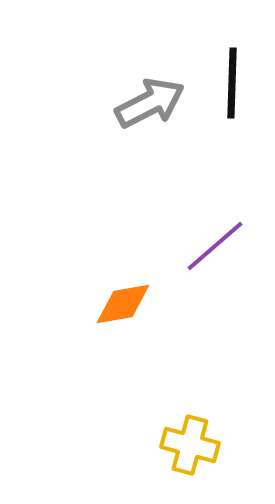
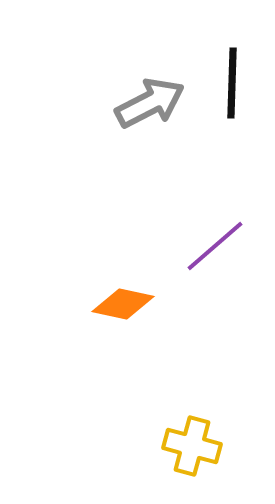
orange diamond: rotated 22 degrees clockwise
yellow cross: moved 2 px right, 1 px down
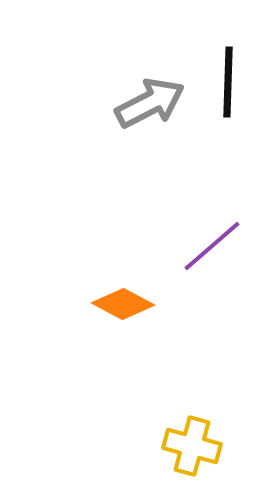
black line: moved 4 px left, 1 px up
purple line: moved 3 px left
orange diamond: rotated 16 degrees clockwise
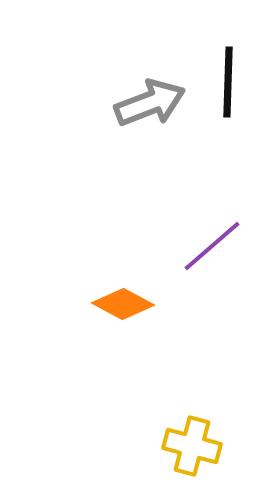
gray arrow: rotated 6 degrees clockwise
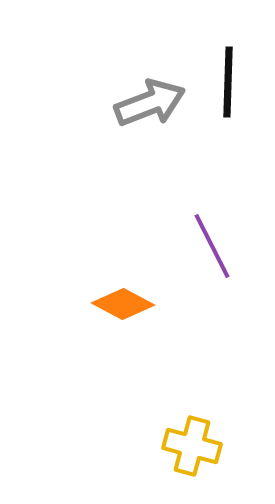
purple line: rotated 76 degrees counterclockwise
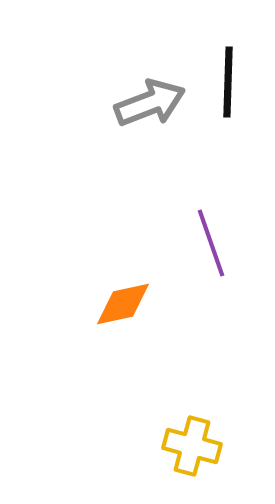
purple line: moved 1 px left, 3 px up; rotated 8 degrees clockwise
orange diamond: rotated 40 degrees counterclockwise
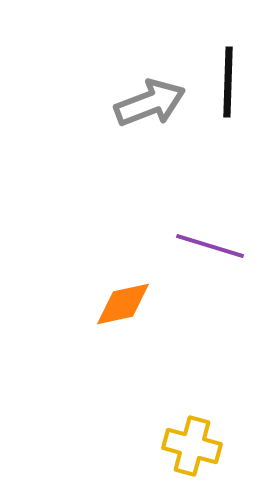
purple line: moved 1 px left, 3 px down; rotated 54 degrees counterclockwise
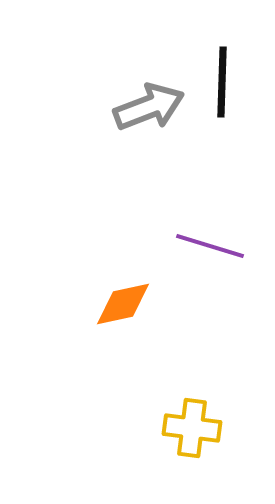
black line: moved 6 px left
gray arrow: moved 1 px left, 4 px down
yellow cross: moved 18 px up; rotated 8 degrees counterclockwise
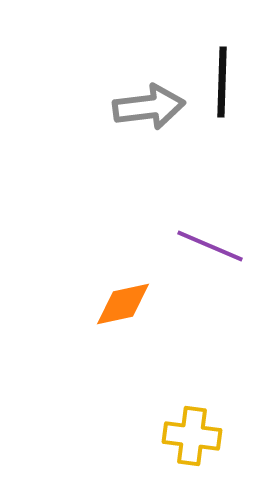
gray arrow: rotated 14 degrees clockwise
purple line: rotated 6 degrees clockwise
yellow cross: moved 8 px down
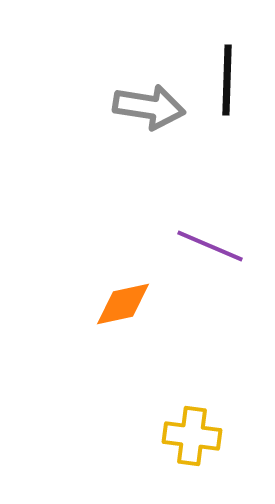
black line: moved 5 px right, 2 px up
gray arrow: rotated 16 degrees clockwise
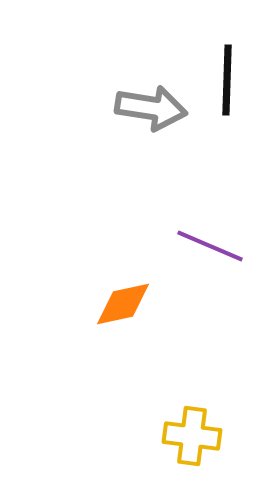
gray arrow: moved 2 px right, 1 px down
